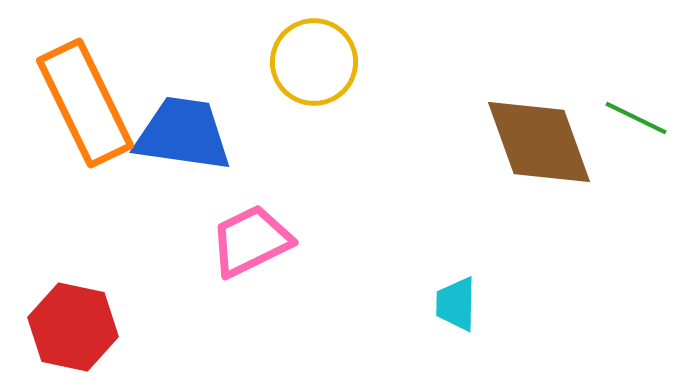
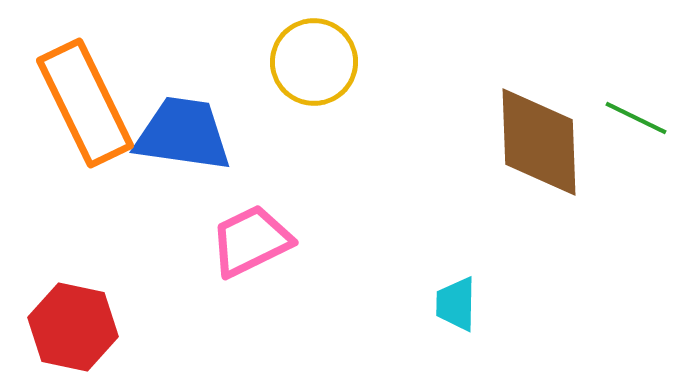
brown diamond: rotated 18 degrees clockwise
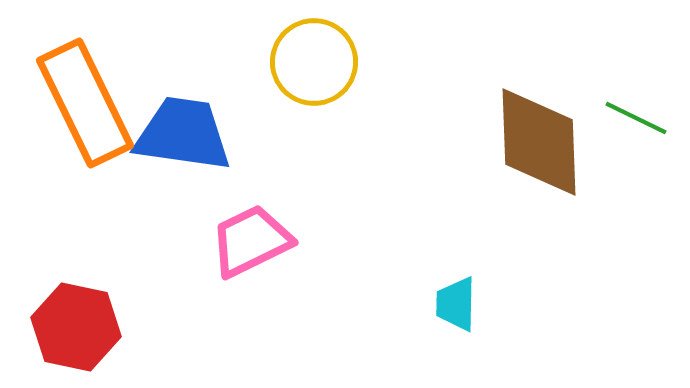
red hexagon: moved 3 px right
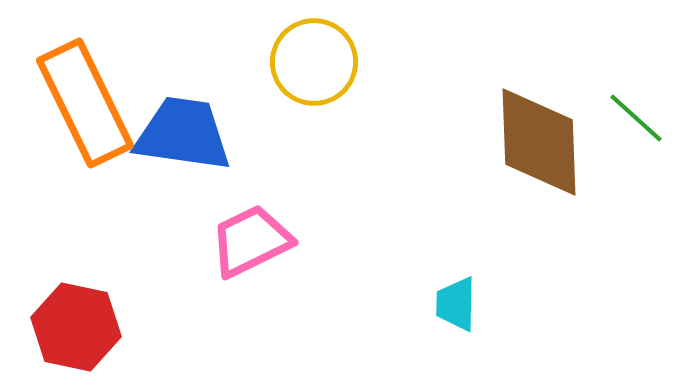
green line: rotated 16 degrees clockwise
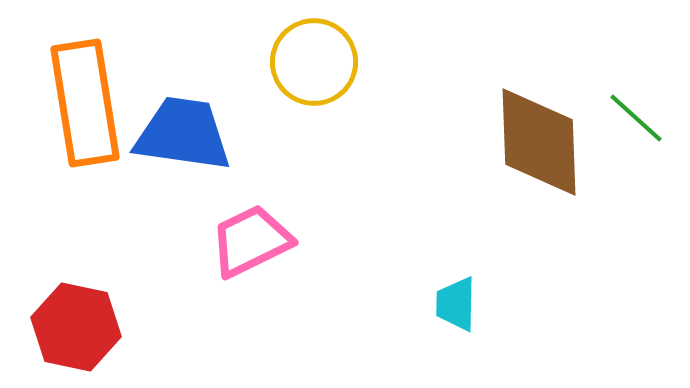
orange rectangle: rotated 17 degrees clockwise
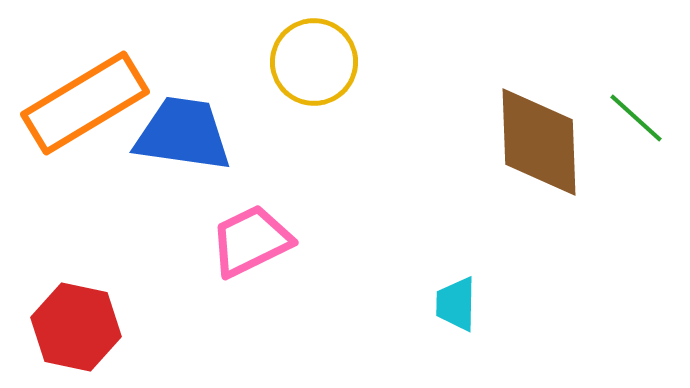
orange rectangle: rotated 68 degrees clockwise
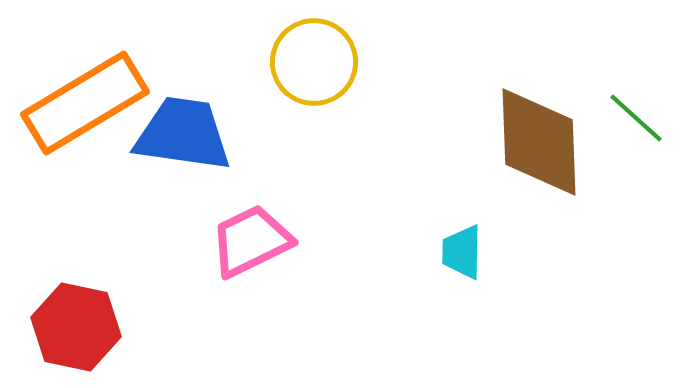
cyan trapezoid: moved 6 px right, 52 px up
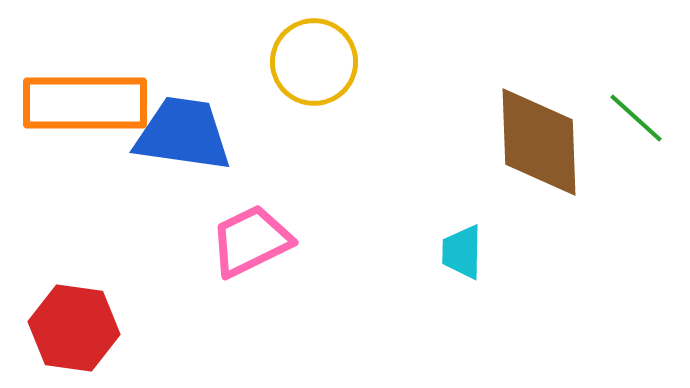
orange rectangle: rotated 31 degrees clockwise
red hexagon: moved 2 px left, 1 px down; rotated 4 degrees counterclockwise
